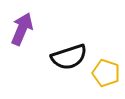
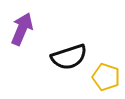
yellow pentagon: moved 4 px down
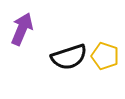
yellow pentagon: moved 1 px left, 21 px up
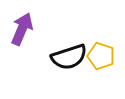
yellow pentagon: moved 4 px left
